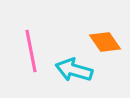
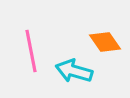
cyan arrow: moved 1 px down
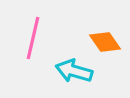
pink line: moved 2 px right, 13 px up; rotated 24 degrees clockwise
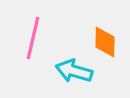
orange diamond: rotated 36 degrees clockwise
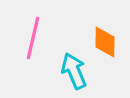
cyan arrow: rotated 51 degrees clockwise
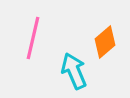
orange diamond: rotated 48 degrees clockwise
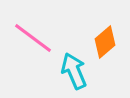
pink line: rotated 66 degrees counterclockwise
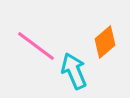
pink line: moved 3 px right, 8 px down
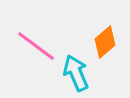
cyan arrow: moved 2 px right, 2 px down
